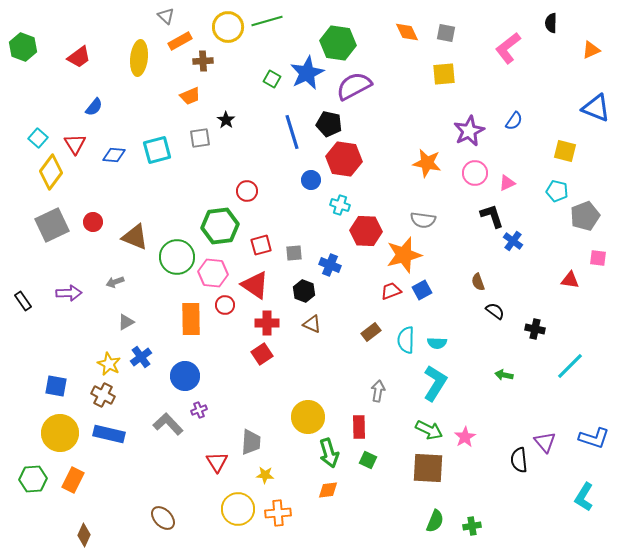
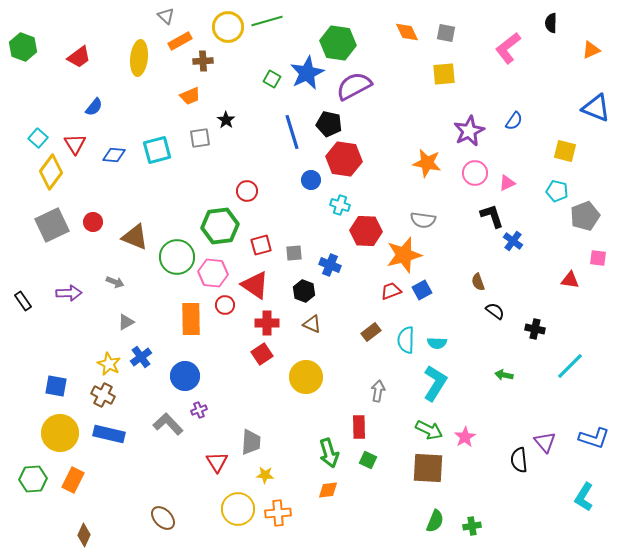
gray arrow at (115, 282): rotated 138 degrees counterclockwise
yellow circle at (308, 417): moved 2 px left, 40 px up
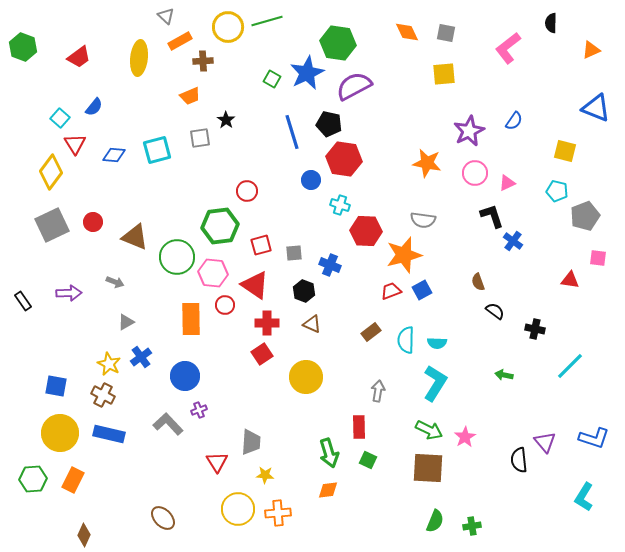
cyan square at (38, 138): moved 22 px right, 20 px up
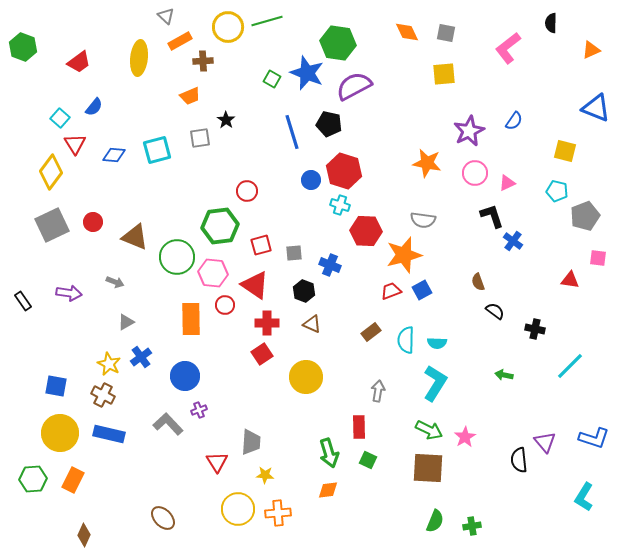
red trapezoid at (79, 57): moved 5 px down
blue star at (307, 73): rotated 24 degrees counterclockwise
red hexagon at (344, 159): moved 12 px down; rotated 8 degrees clockwise
purple arrow at (69, 293): rotated 10 degrees clockwise
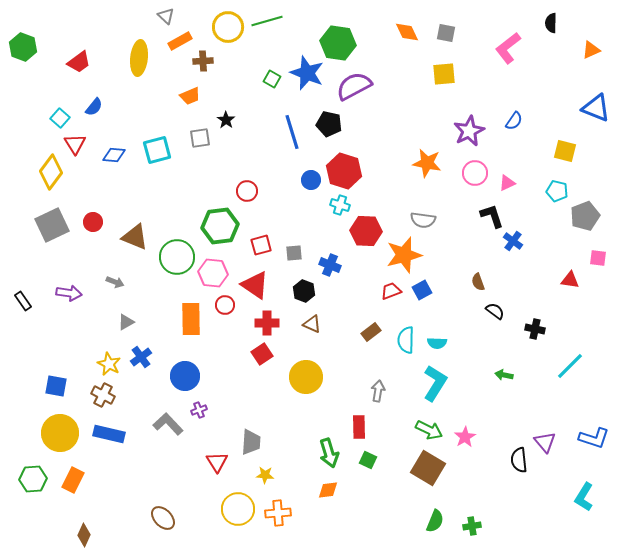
brown square at (428, 468): rotated 28 degrees clockwise
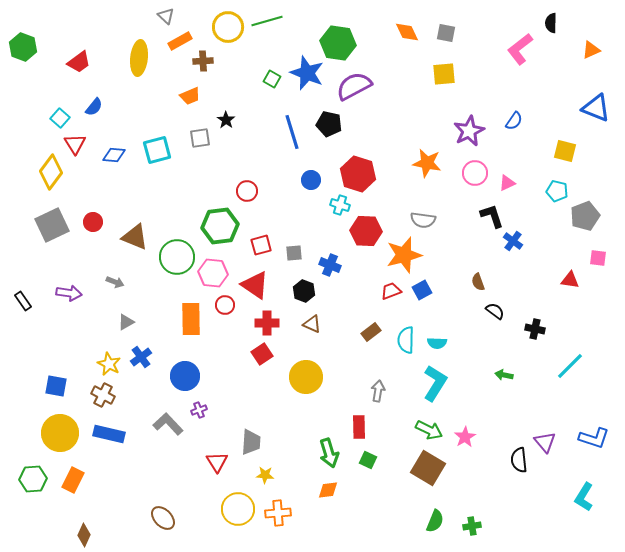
pink L-shape at (508, 48): moved 12 px right, 1 px down
red hexagon at (344, 171): moved 14 px right, 3 px down
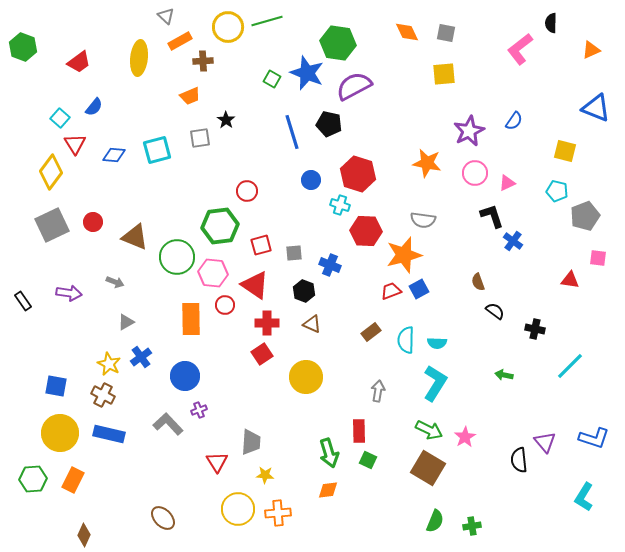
blue square at (422, 290): moved 3 px left, 1 px up
red rectangle at (359, 427): moved 4 px down
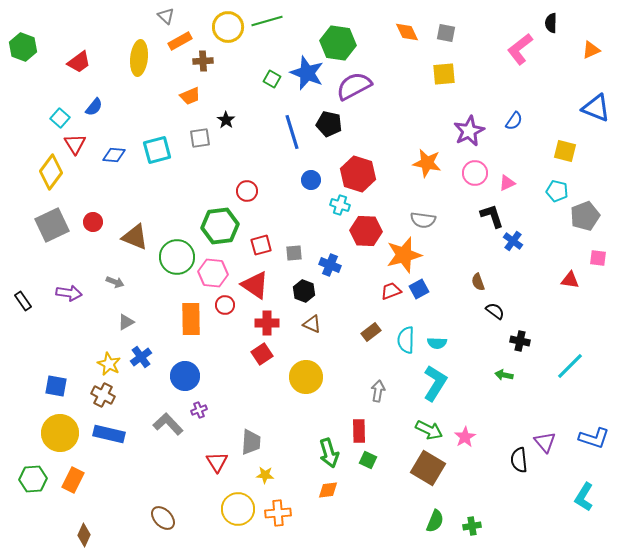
black cross at (535, 329): moved 15 px left, 12 px down
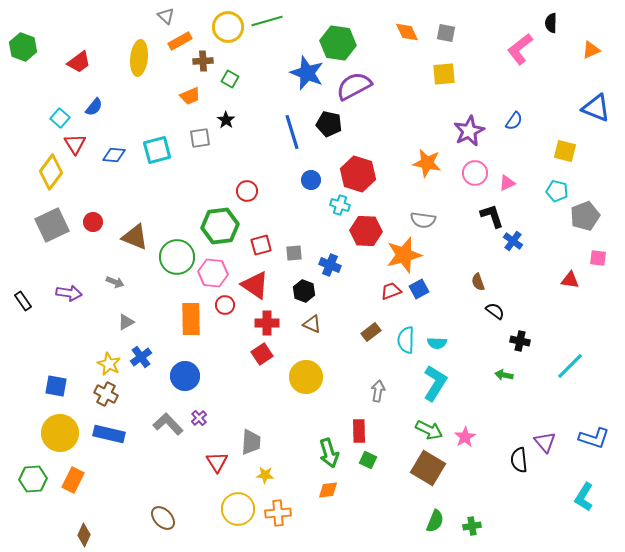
green square at (272, 79): moved 42 px left
brown cross at (103, 395): moved 3 px right, 1 px up
purple cross at (199, 410): moved 8 px down; rotated 21 degrees counterclockwise
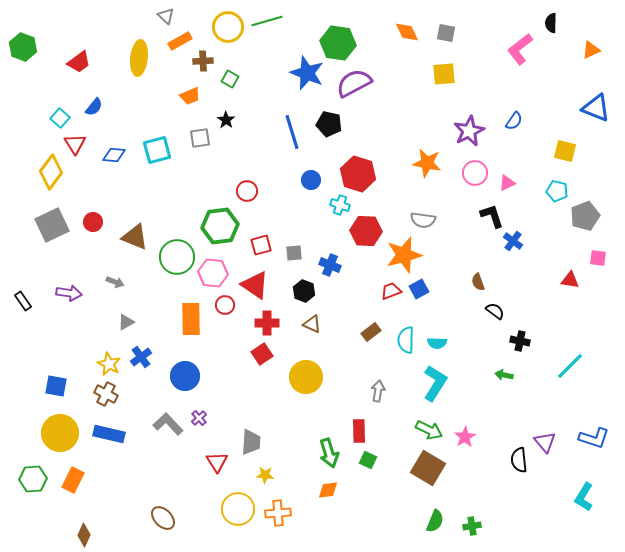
purple semicircle at (354, 86): moved 3 px up
